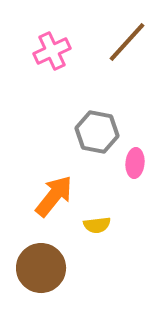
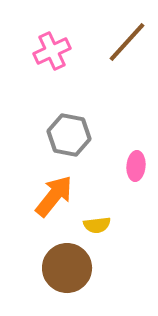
gray hexagon: moved 28 px left, 3 px down
pink ellipse: moved 1 px right, 3 px down
brown circle: moved 26 px right
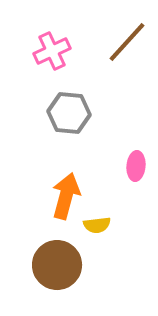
gray hexagon: moved 22 px up; rotated 6 degrees counterclockwise
orange arrow: moved 12 px right; rotated 24 degrees counterclockwise
brown circle: moved 10 px left, 3 px up
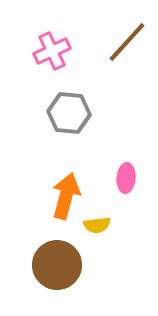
pink ellipse: moved 10 px left, 12 px down
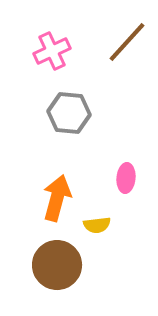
orange arrow: moved 9 px left, 2 px down
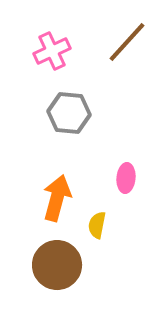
yellow semicircle: rotated 108 degrees clockwise
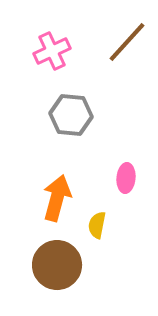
gray hexagon: moved 2 px right, 2 px down
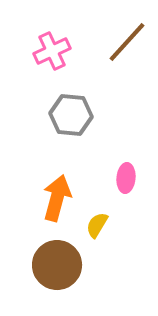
yellow semicircle: rotated 20 degrees clockwise
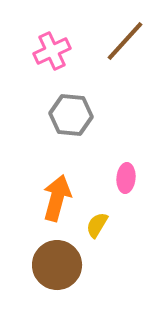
brown line: moved 2 px left, 1 px up
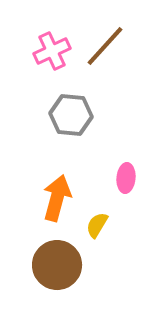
brown line: moved 20 px left, 5 px down
